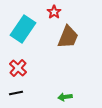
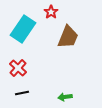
red star: moved 3 px left
black line: moved 6 px right
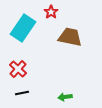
cyan rectangle: moved 1 px up
brown trapezoid: moved 2 px right; rotated 100 degrees counterclockwise
red cross: moved 1 px down
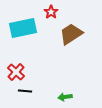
cyan rectangle: rotated 44 degrees clockwise
brown trapezoid: moved 1 px right, 3 px up; rotated 45 degrees counterclockwise
red cross: moved 2 px left, 3 px down
black line: moved 3 px right, 2 px up; rotated 16 degrees clockwise
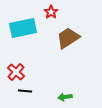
brown trapezoid: moved 3 px left, 4 px down
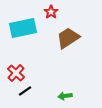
red cross: moved 1 px down
black line: rotated 40 degrees counterclockwise
green arrow: moved 1 px up
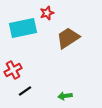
red star: moved 4 px left, 1 px down; rotated 16 degrees clockwise
red cross: moved 3 px left, 3 px up; rotated 18 degrees clockwise
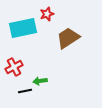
red star: moved 1 px down
red cross: moved 1 px right, 3 px up
black line: rotated 24 degrees clockwise
green arrow: moved 25 px left, 15 px up
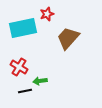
brown trapezoid: rotated 15 degrees counterclockwise
red cross: moved 5 px right; rotated 30 degrees counterclockwise
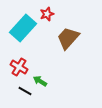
cyan rectangle: rotated 36 degrees counterclockwise
green arrow: rotated 40 degrees clockwise
black line: rotated 40 degrees clockwise
